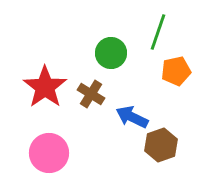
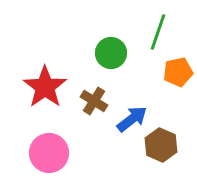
orange pentagon: moved 2 px right, 1 px down
brown cross: moved 3 px right, 7 px down
blue arrow: moved 2 px down; rotated 116 degrees clockwise
brown hexagon: rotated 16 degrees counterclockwise
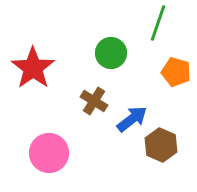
green line: moved 9 px up
orange pentagon: moved 2 px left; rotated 28 degrees clockwise
red star: moved 12 px left, 19 px up
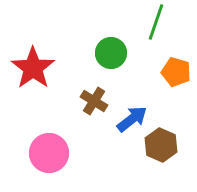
green line: moved 2 px left, 1 px up
